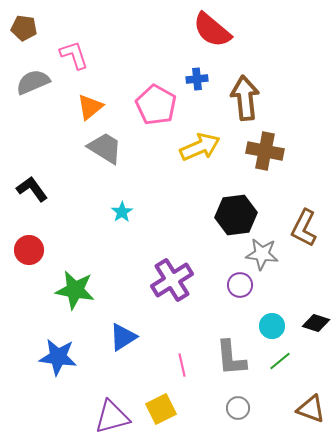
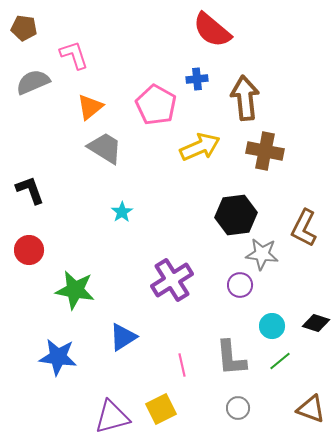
black L-shape: moved 2 px left, 1 px down; rotated 16 degrees clockwise
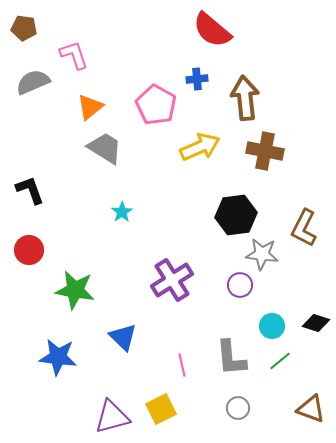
blue triangle: rotated 44 degrees counterclockwise
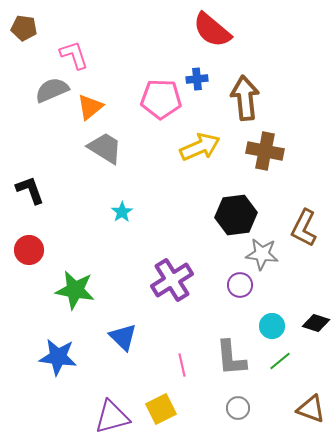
gray semicircle: moved 19 px right, 8 px down
pink pentagon: moved 5 px right, 6 px up; rotated 27 degrees counterclockwise
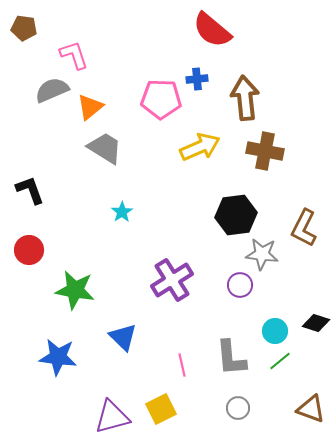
cyan circle: moved 3 px right, 5 px down
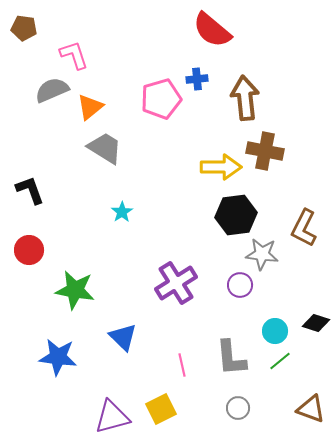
pink pentagon: rotated 18 degrees counterclockwise
yellow arrow: moved 21 px right, 20 px down; rotated 24 degrees clockwise
purple cross: moved 4 px right, 3 px down
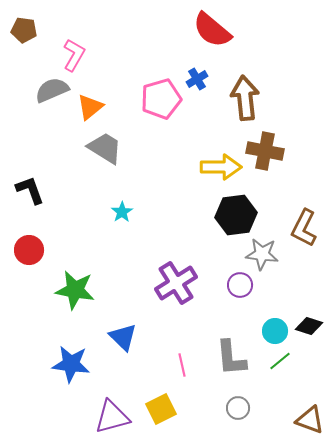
brown pentagon: moved 2 px down
pink L-shape: rotated 48 degrees clockwise
blue cross: rotated 25 degrees counterclockwise
black diamond: moved 7 px left, 3 px down
blue star: moved 13 px right, 7 px down
brown triangle: moved 1 px left, 11 px down
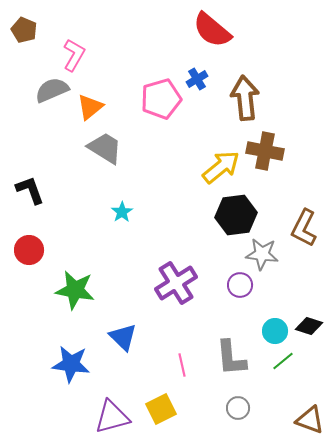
brown pentagon: rotated 15 degrees clockwise
yellow arrow: rotated 39 degrees counterclockwise
green line: moved 3 px right
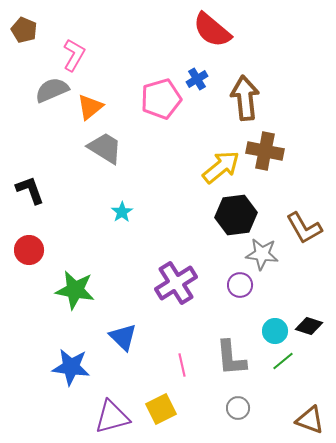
brown L-shape: rotated 57 degrees counterclockwise
blue star: moved 3 px down
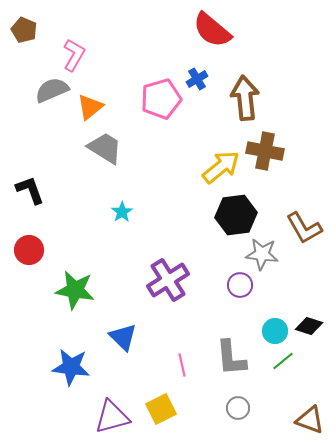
purple cross: moved 8 px left, 3 px up
